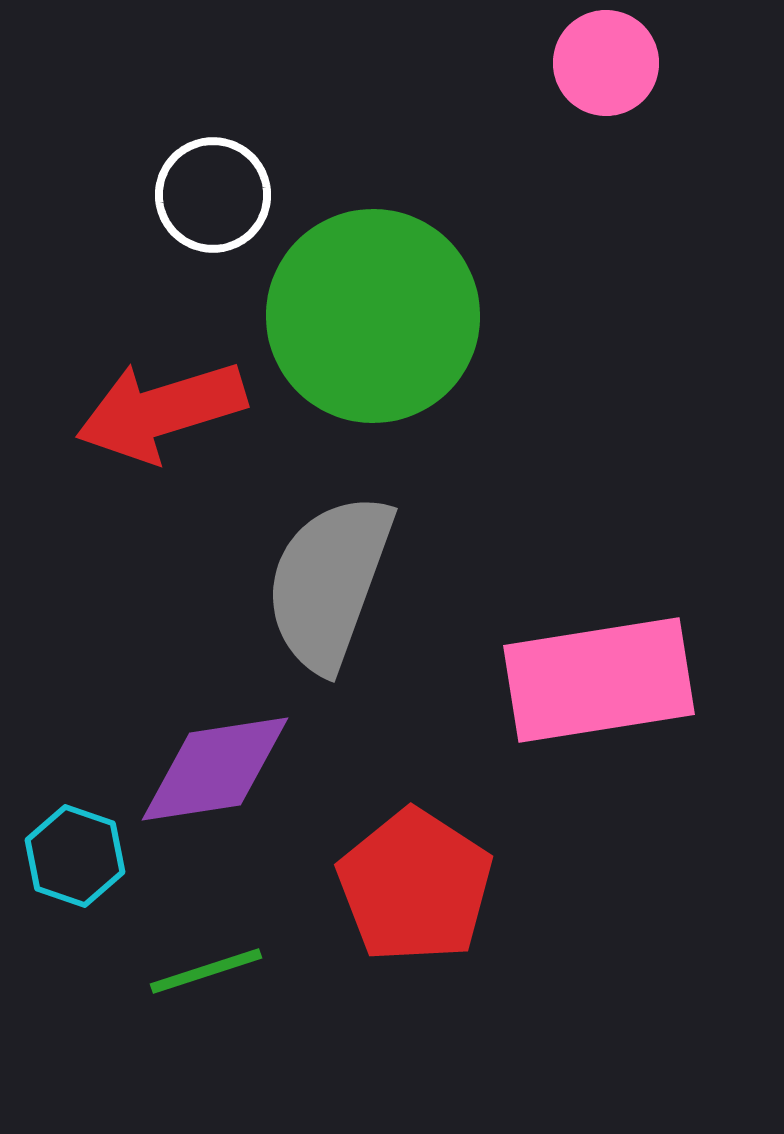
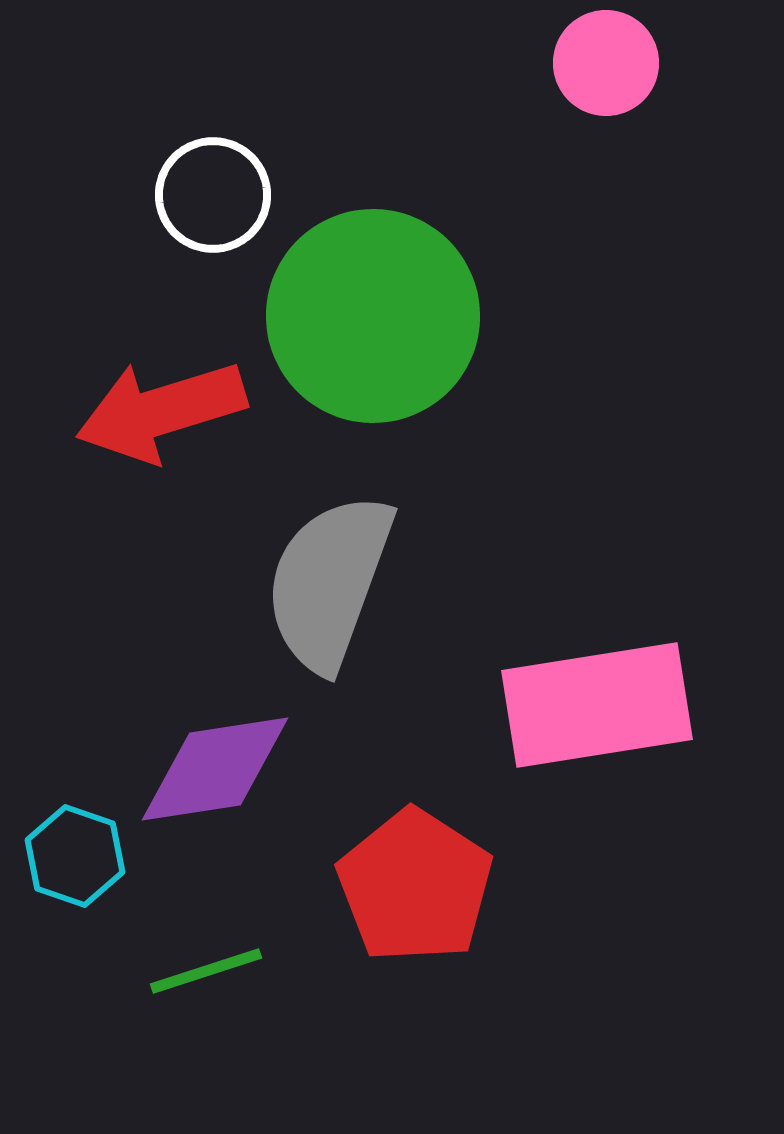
pink rectangle: moved 2 px left, 25 px down
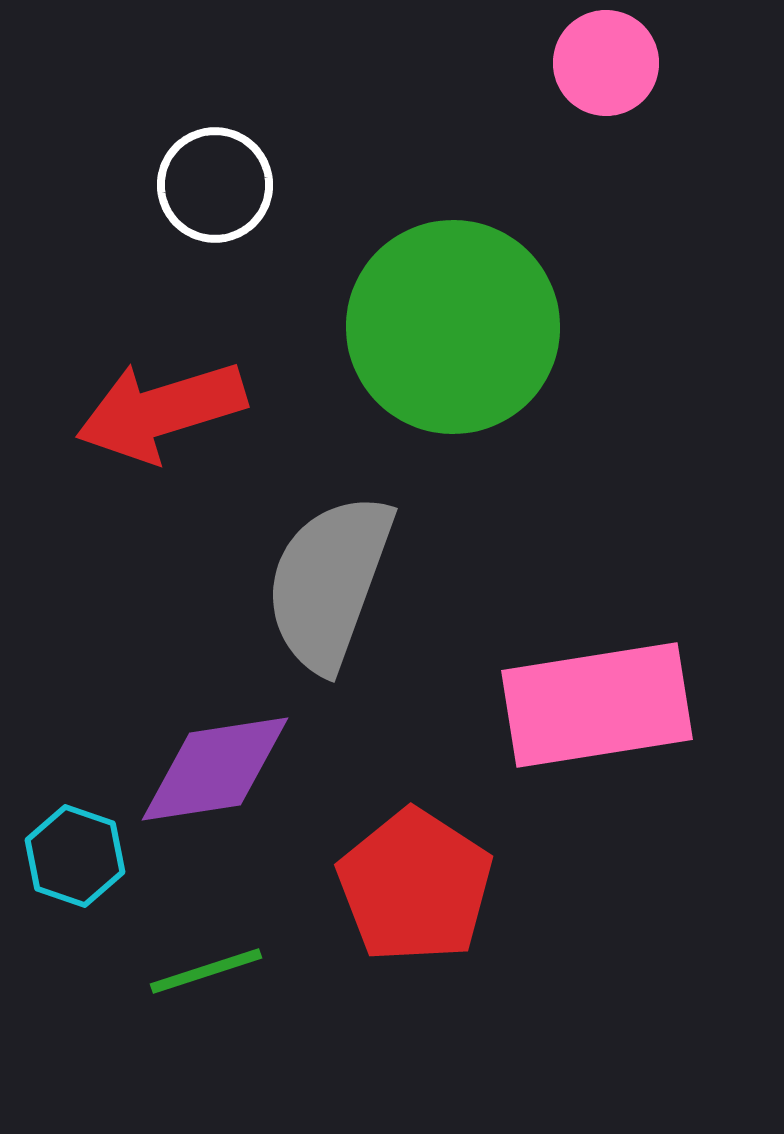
white circle: moved 2 px right, 10 px up
green circle: moved 80 px right, 11 px down
